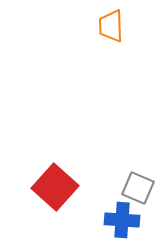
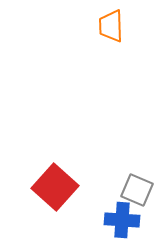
gray square: moved 1 px left, 2 px down
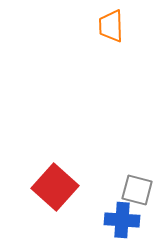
gray square: rotated 8 degrees counterclockwise
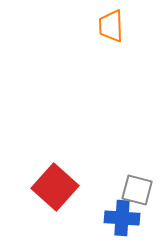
blue cross: moved 2 px up
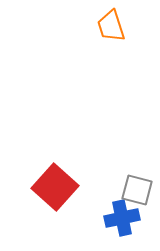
orange trapezoid: rotated 16 degrees counterclockwise
blue cross: rotated 16 degrees counterclockwise
